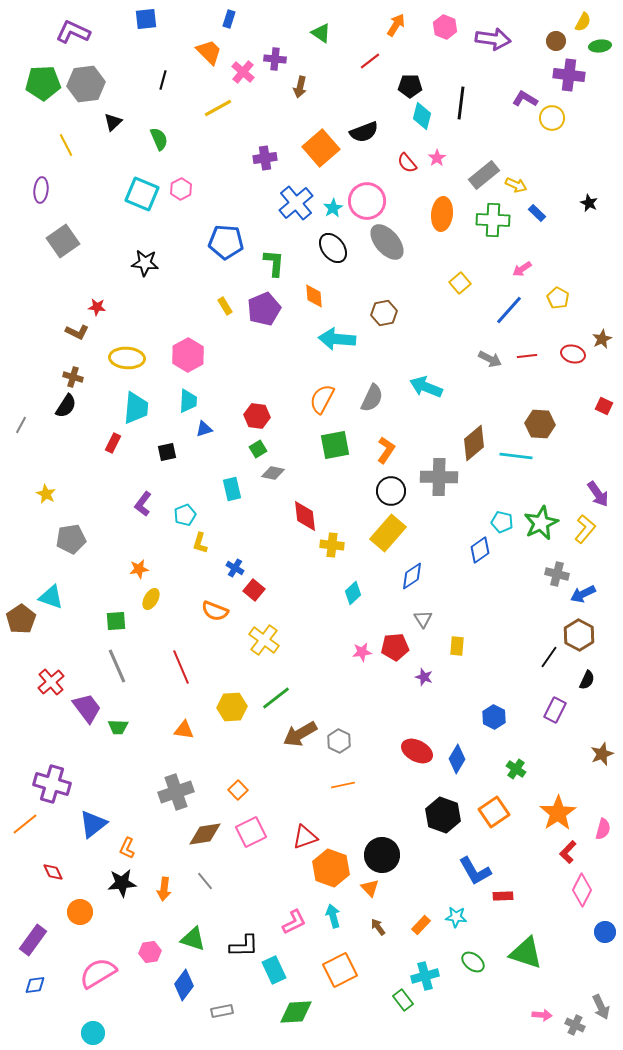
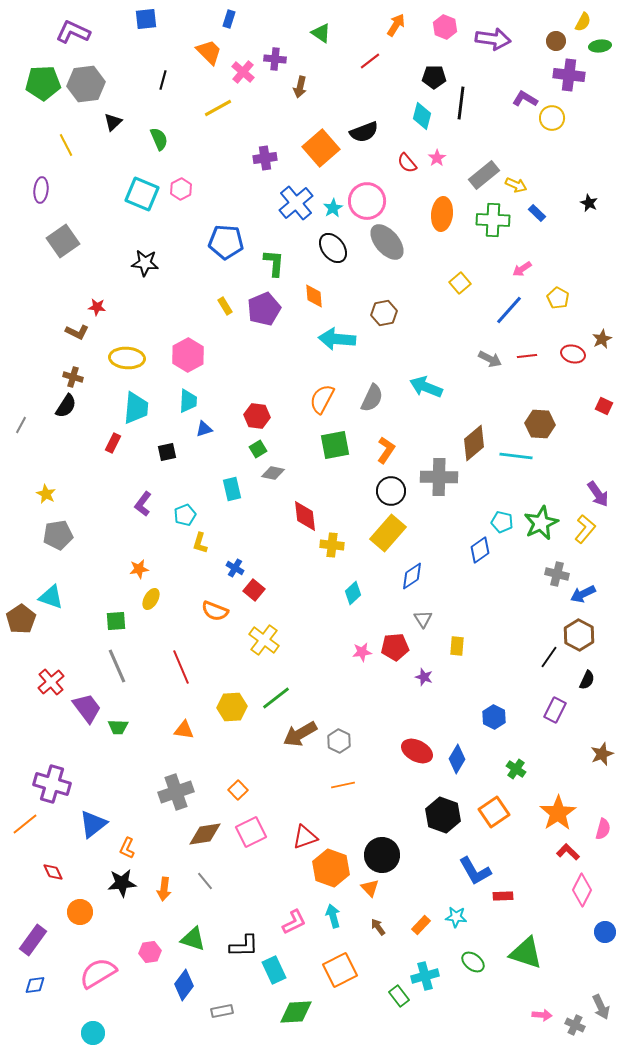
black pentagon at (410, 86): moved 24 px right, 9 px up
gray pentagon at (71, 539): moved 13 px left, 4 px up
red L-shape at (568, 852): rotated 90 degrees clockwise
green rectangle at (403, 1000): moved 4 px left, 4 px up
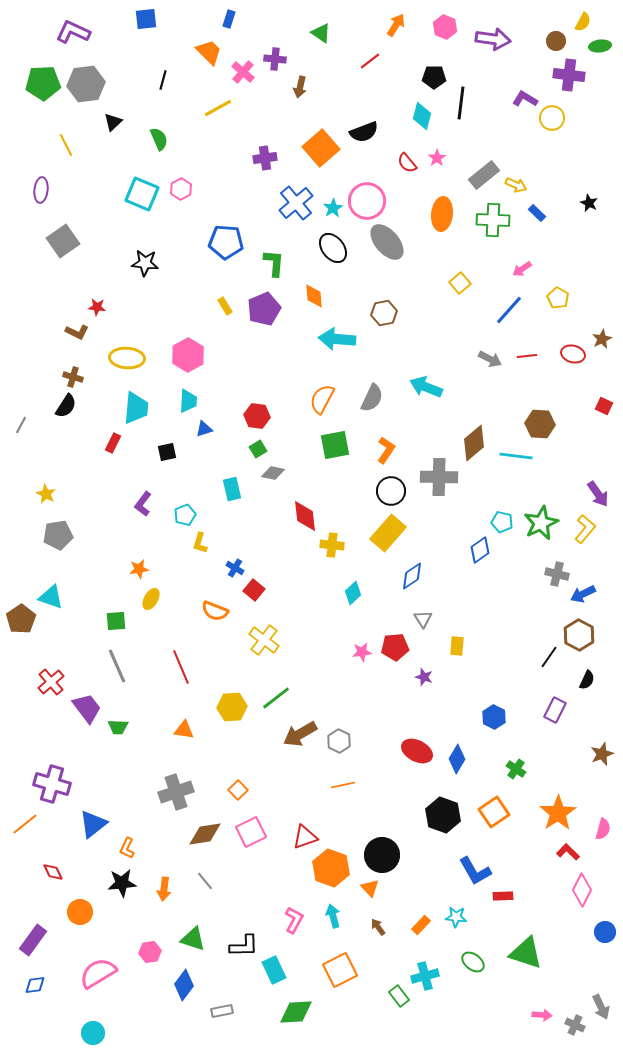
pink L-shape at (294, 922): moved 2 px up; rotated 36 degrees counterclockwise
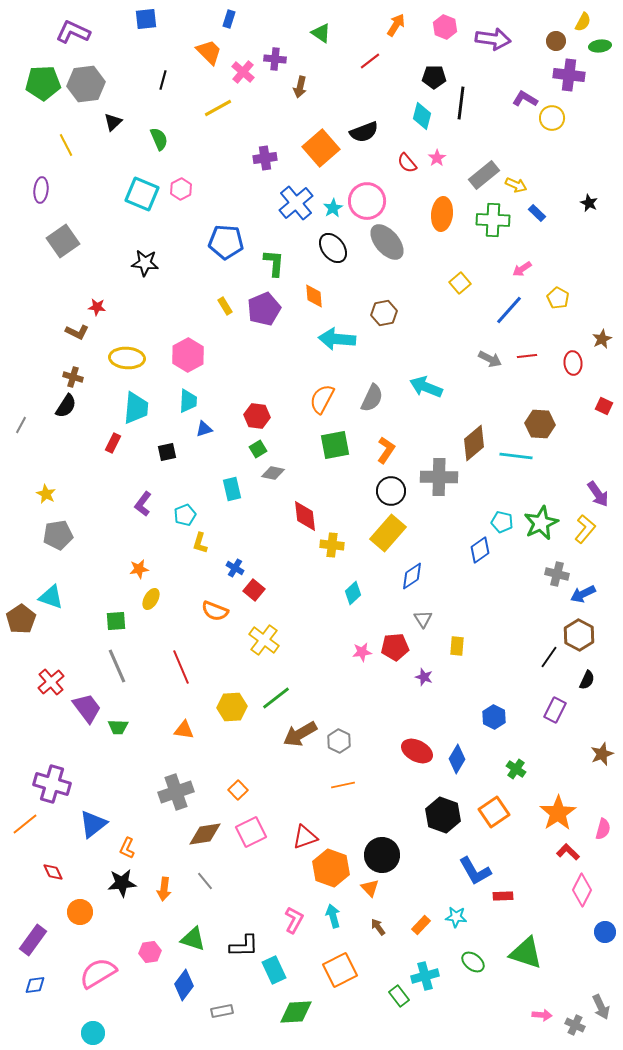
red ellipse at (573, 354): moved 9 px down; rotated 70 degrees clockwise
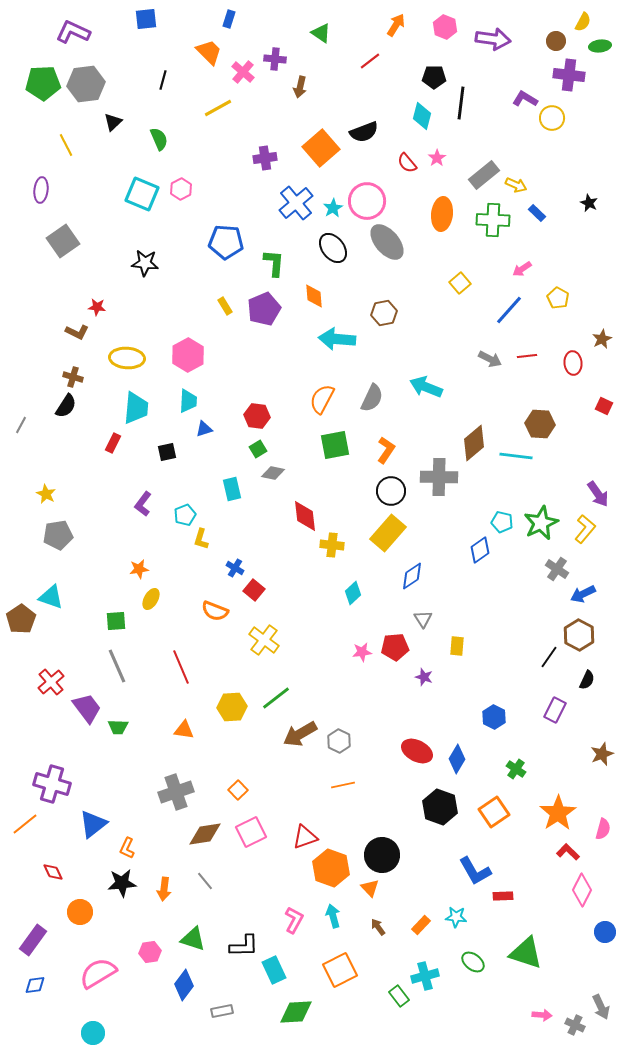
yellow L-shape at (200, 543): moved 1 px right, 4 px up
gray cross at (557, 574): moved 5 px up; rotated 20 degrees clockwise
black hexagon at (443, 815): moved 3 px left, 8 px up
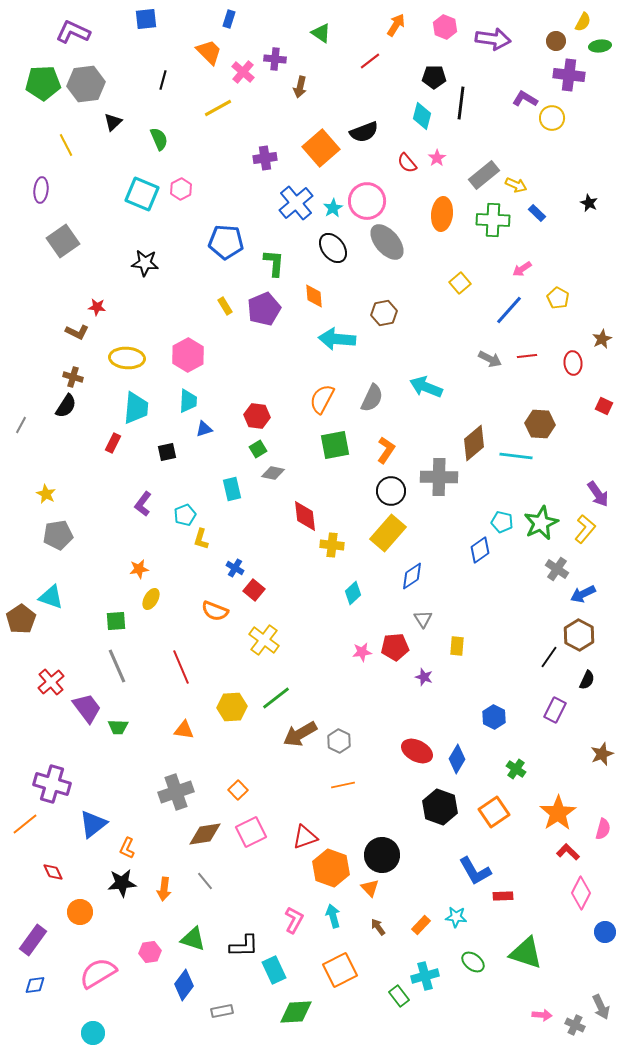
pink diamond at (582, 890): moved 1 px left, 3 px down
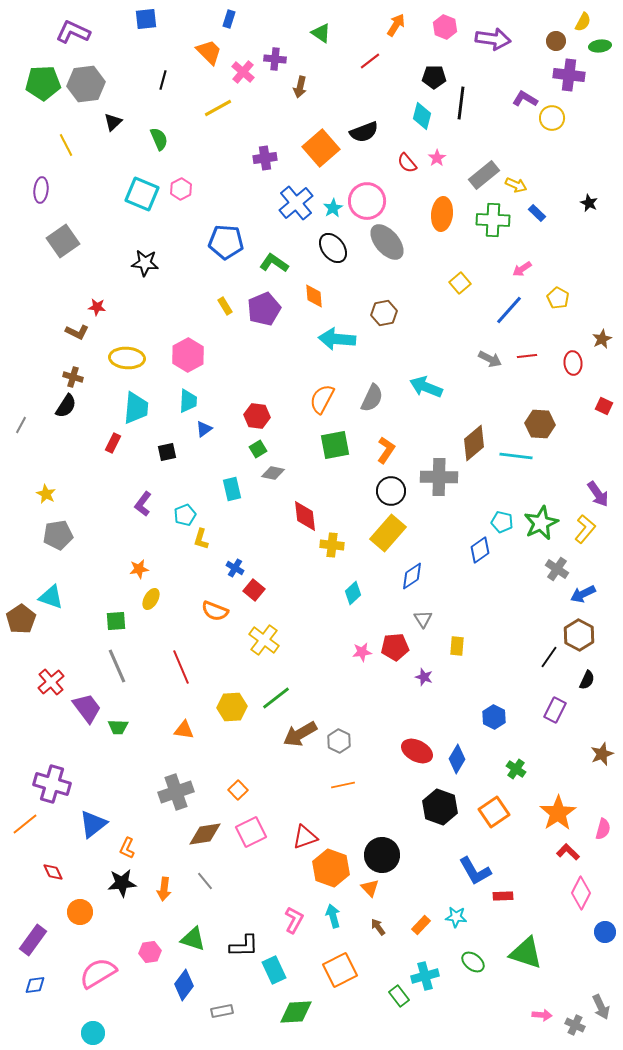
green L-shape at (274, 263): rotated 60 degrees counterclockwise
blue triangle at (204, 429): rotated 18 degrees counterclockwise
